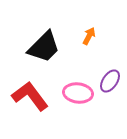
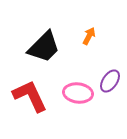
red L-shape: rotated 12 degrees clockwise
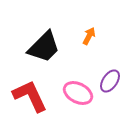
pink ellipse: rotated 20 degrees clockwise
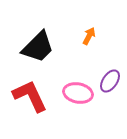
black trapezoid: moved 6 px left
pink ellipse: rotated 16 degrees counterclockwise
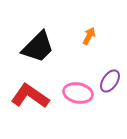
red L-shape: rotated 30 degrees counterclockwise
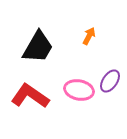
black trapezoid: rotated 15 degrees counterclockwise
pink ellipse: moved 1 px right, 3 px up
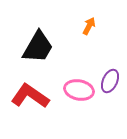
orange arrow: moved 10 px up
purple ellipse: rotated 10 degrees counterclockwise
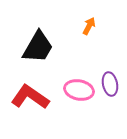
purple ellipse: moved 3 px down; rotated 35 degrees counterclockwise
red L-shape: moved 1 px down
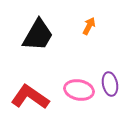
black trapezoid: moved 12 px up
